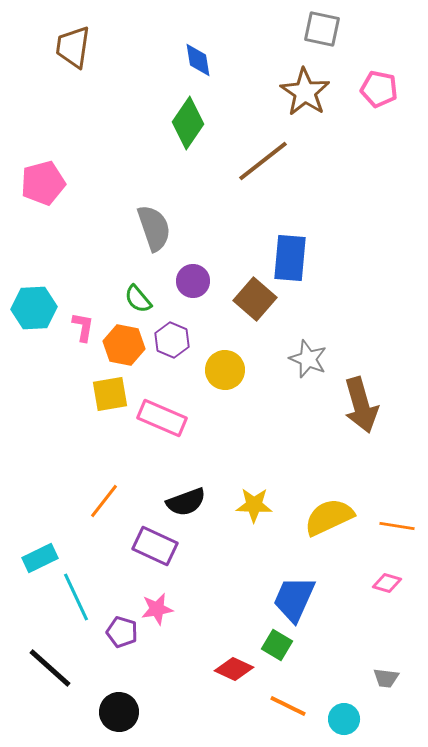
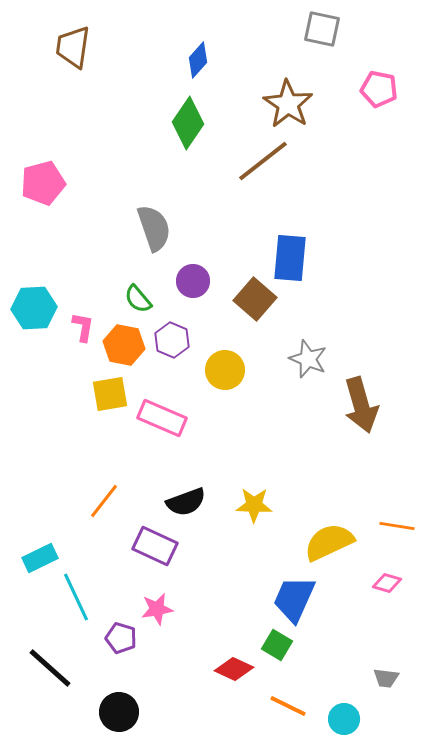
blue diamond at (198, 60): rotated 51 degrees clockwise
brown star at (305, 92): moved 17 px left, 12 px down
yellow semicircle at (329, 517): moved 25 px down
purple pentagon at (122, 632): moved 1 px left, 6 px down
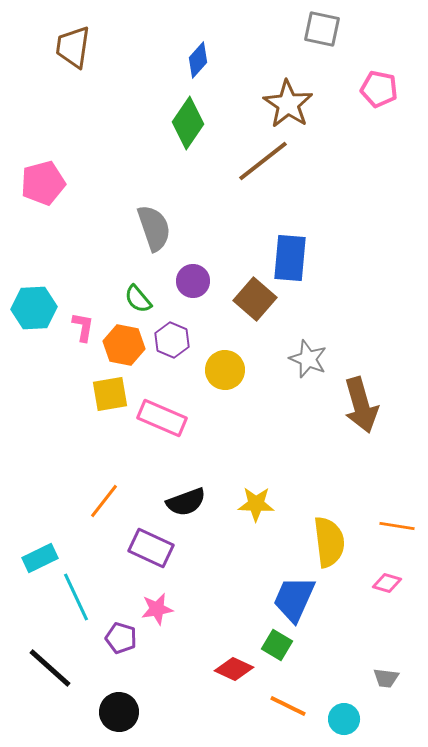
yellow star at (254, 505): moved 2 px right, 1 px up
yellow semicircle at (329, 542): rotated 108 degrees clockwise
purple rectangle at (155, 546): moved 4 px left, 2 px down
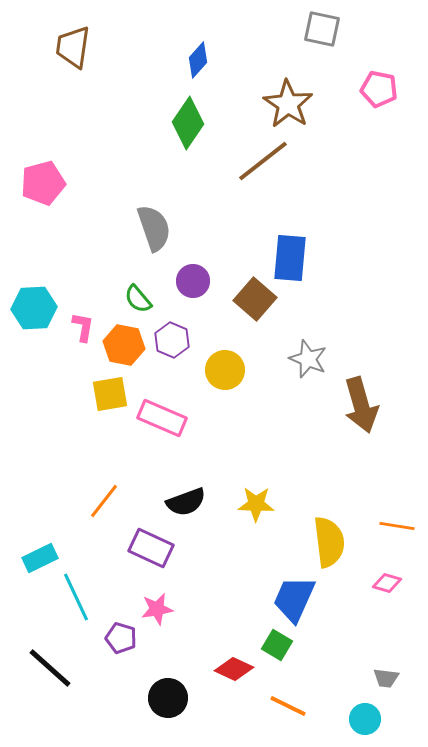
black circle at (119, 712): moved 49 px right, 14 px up
cyan circle at (344, 719): moved 21 px right
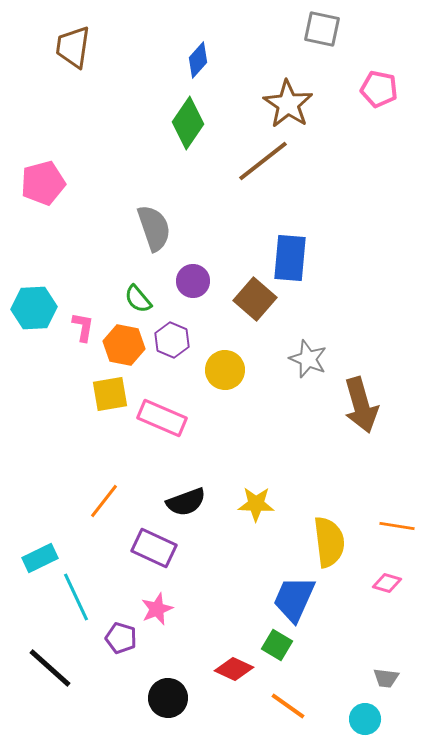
purple rectangle at (151, 548): moved 3 px right
pink star at (157, 609): rotated 12 degrees counterclockwise
orange line at (288, 706): rotated 9 degrees clockwise
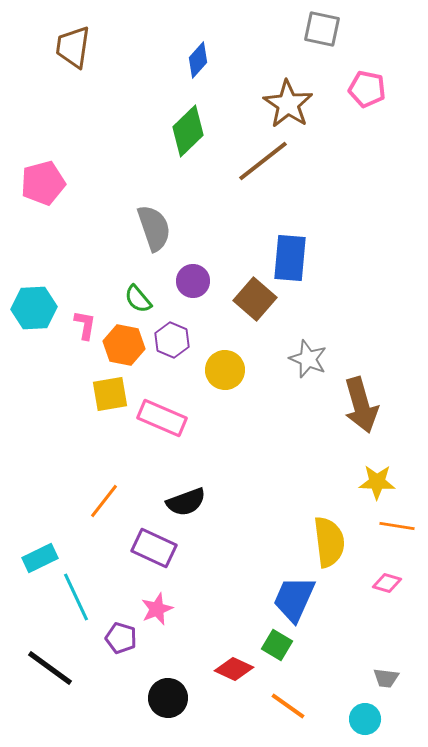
pink pentagon at (379, 89): moved 12 px left
green diamond at (188, 123): moved 8 px down; rotated 12 degrees clockwise
pink L-shape at (83, 327): moved 2 px right, 2 px up
yellow star at (256, 504): moved 121 px right, 22 px up
black line at (50, 668): rotated 6 degrees counterclockwise
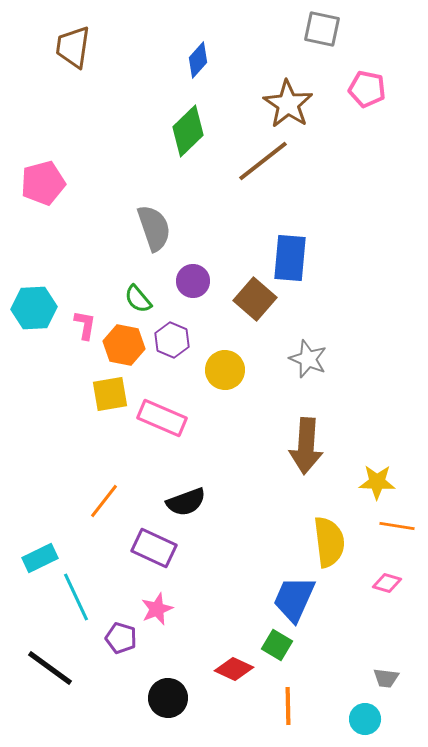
brown arrow at (361, 405): moved 55 px left, 41 px down; rotated 20 degrees clockwise
orange line at (288, 706): rotated 54 degrees clockwise
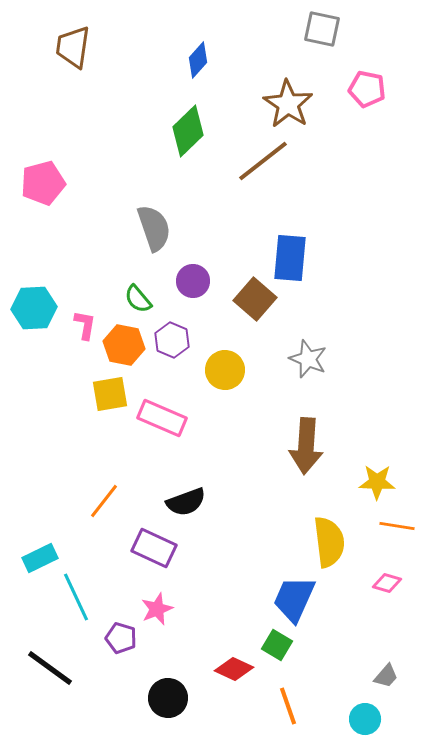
gray trapezoid at (386, 678): moved 2 px up; rotated 56 degrees counterclockwise
orange line at (288, 706): rotated 18 degrees counterclockwise
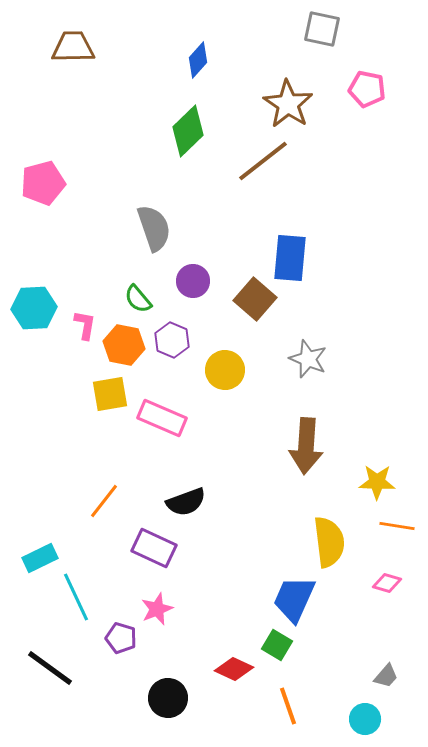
brown trapezoid at (73, 47): rotated 81 degrees clockwise
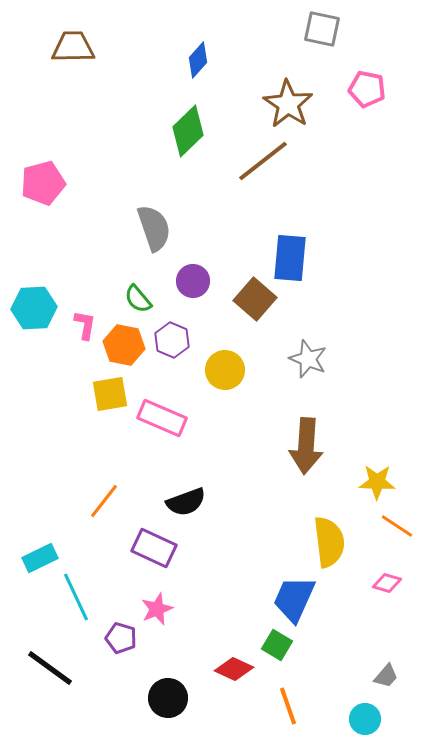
orange line at (397, 526): rotated 24 degrees clockwise
